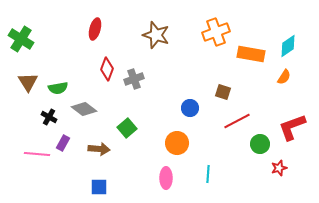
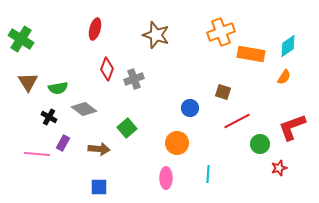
orange cross: moved 5 px right
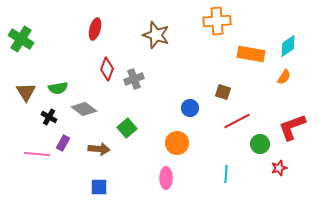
orange cross: moved 4 px left, 11 px up; rotated 16 degrees clockwise
brown triangle: moved 2 px left, 10 px down
cyan line: moved 18 px right
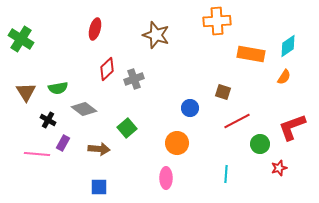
red diamond: rotated 25 degrees clockwise
black cross: moved 1 px left, 3 px down
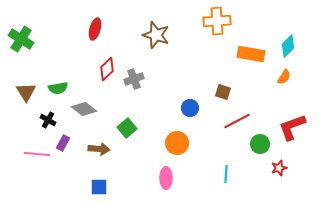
cyan diamond: rotated 10 degrees counterclockwise
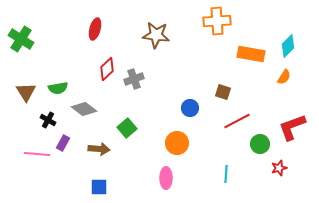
brown star: rotated 12 degrees counterclockwise
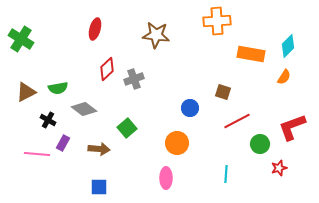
brown triangle: rotated 35 degrees clockwise
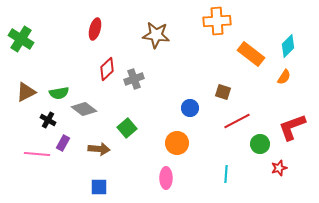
orange rectangle: rotated 28 degrees clockwise
green semicircle: moved 1 px right, 5 px down
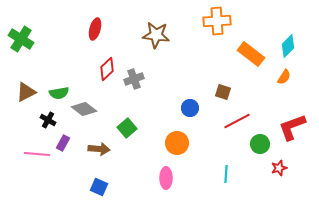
blue square: rotated 24 degrees clockwise
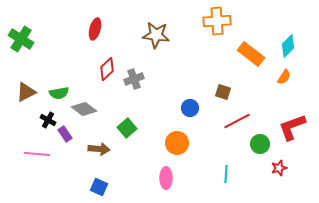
purple rectangle: moved 2 px right, 9 px up; rotated 63 degrees counterclockwise
